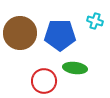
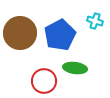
blue pentagon: rotated 28 degrees counterclockwise
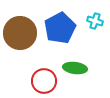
blue pentagon: moved 7 px up
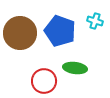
blue pentagon: moved 3 px down; rotated 24 degrees counterclockwise
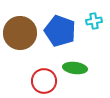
cyan cross: moved 1 px left; rotated 28 degrees counterclockwise
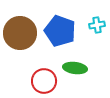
cyan cross: moved 3 px right, 4 px down
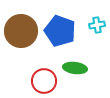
brown circle: moved 1 px right, 2 px up
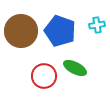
green ellipse: rotated 20 degrees clockwise
red circle: moved 5 px up
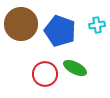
brown circle: moved 7 px up
red circle: moved 1 px right, 2 px up
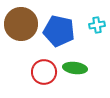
blue pentagon: moved 1 px left; rotated 8 degrees counterclockwise
green ellipse: rotated 20 degrees counterclockwise
red circle: moved 1 px left, 2 px up
